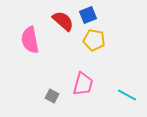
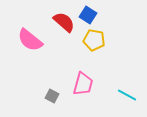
blue square: rotated 36 degrees counterclockwise
red semicircle: moved 1 px right, 1 px down
pink semicircle: rotated 40 degrees counterclockwise
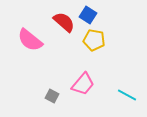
pink trapezoid: rotated 25 degrees clockwise
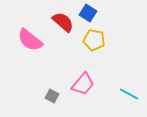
blue square: moved 2 px up
red semicircle: moved 1 px left
cyan line: moved 2 px right, 1 px up
